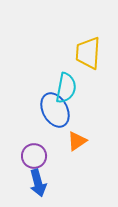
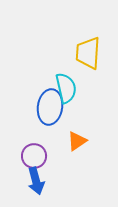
cyan semicircle: rotated 24 degrees counterclockwise
blue ellipse: moved 5 px left, 3 px up; rotated 36 degrees clockwise
blue arrow: moved 2 px left, 2 px up
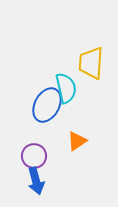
yellow trapezoid: moved 3 px right, 10 px down
blue ellipse: moved 3 px left, 2 px up; rotated 20 degrees clockwise
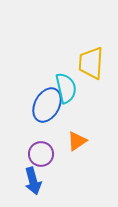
purple circle: moved 7 px right, 2 px up
blue arrow: moved 3 px left
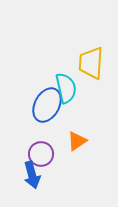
blue arrow: moved 1 px left, 6 px up
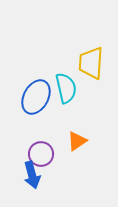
blue ellipse: moved 11 px left, 8 px up
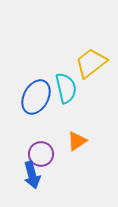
yellow trapezoid: rotated 48 degrees clockwise
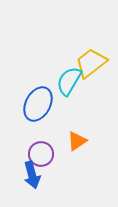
cyan semicircle: moved 3 px right, 7 px up; rotated 136 degrees counterclockwise
blue ellipse: moved 2 px right, 7 px down
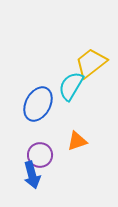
cyan semicircle: moved 2 px right, 5 px down
orange triangle: rotated 15 degrees clockwise
purple circle: moved 1 px left, 1 px down
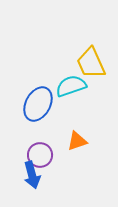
yellow trapezoid: rotated 76 degrees counterclockwise
cyan semicircle: rotated 40 degrees clockwise
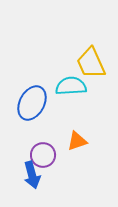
cyan semicircle: rotated 16 degrees clockwise
blue ellipse: moved 6 px left, 1 px up
purple circle: moved 3 px right
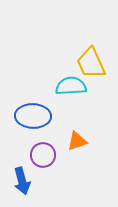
blue ellipse: moved 1 px right, 13 px down; rotated 64 degrees clockwise
blue arrow: moved 10 px left, 6 px down
